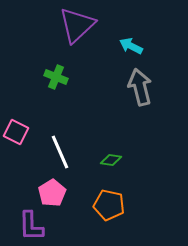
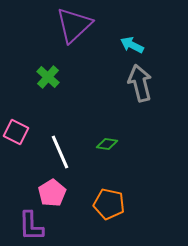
purple triangle: moved 3 px left
cyan arrow: moved 1 px right, 1 px up
green cross: moved 8 px left; rotated 20 degrees clockwise
gray arrow: moved 4 px up
green diamond: moved 4 px left, 16 px up
orange pentagon: moved 1 px up
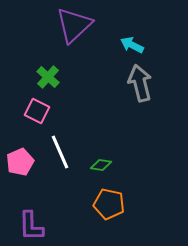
pink square: moved 21 px right, 21 px up
green diamond: moved 6 px left, 21 px down
pink pentagon: moved 32 px left, 31 px up; rotated 8 degrees clockwise
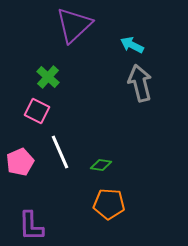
orange pentagon: rotated 8 degrees counterclockwise
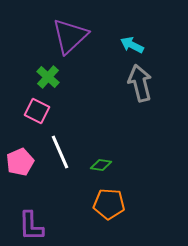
purple triangle: moved 4 px left, 11 px down
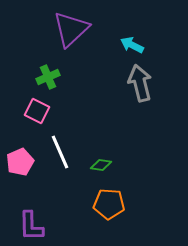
purple triangle: moved 1 px right, 7 px up
green cross: rotated 25 degrees clockwise
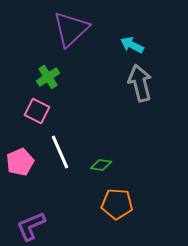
green cross: rotated 10 degrees counterclockwise
orange pentagon: moved 8 px right
purple L-shape: rotated 68 degrees clockwise
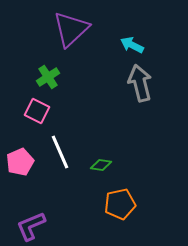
orange pentagon: moved 3 px right; rotated 16 degrees counterclockwise
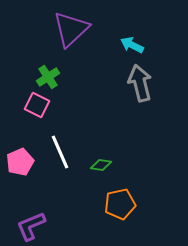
pink square: moved 6 px up
